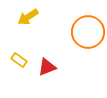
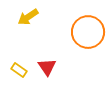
yellow rectangle: moved 10 px down
red triangle: rotated 42 degrees counterclockwise
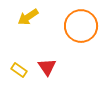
orange circle: moved 7 px left, 6 px up
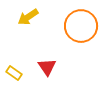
yellow rectangle: moved 5 px left, 3 px down
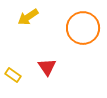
orange circle: moved 2 px right, 2 px down
yellow rectangle: moved 1 px left, 2 px down
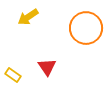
orange circle: moved 3 px right
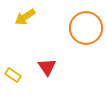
yellow arrow: moved 3 px left
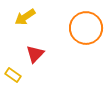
red triangle: moved 12 px left, 13 px up; rotated 18 degrees clockwise
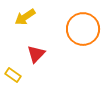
orange circle: moved 3 px left, 1 px down
red triangle: moved 1 px right
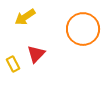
yellow rectangle: moved 11 px up; rotated 28 degrees clockwise
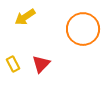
red triangle: moved 5 px right, 10 px down
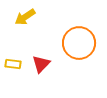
orange circle: moved 4 px left, 14 px down
yellow rectangle: rotated 56 degrees counterclockwise
